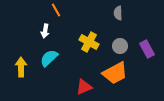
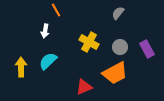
gray semicircle: rotated 40 degrees clockwise
gray circle: moved 1 px down
cyan semicircle: moved 1 px left, 3 px down
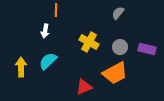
orange line: rotated 32 degrees clockwise
purple rectangle: rotated 48 degrees counterclockwise
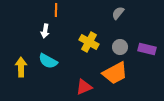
cyan semicircle: rotated 108 degrees counterclockwise
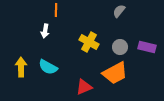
gray semicircle: moved 1 px right, 2 px up
purple rectangle: moved 2 px up
cyan semicircle: moved 6 px down
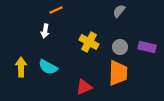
orange line: rotated 64 degrees clockwise
orange trapezoid: moved 3 px right; rotated 60 degrees counterclockwise
